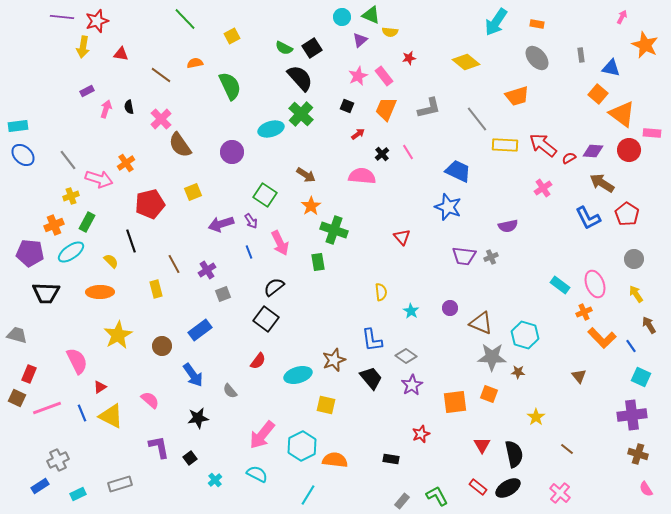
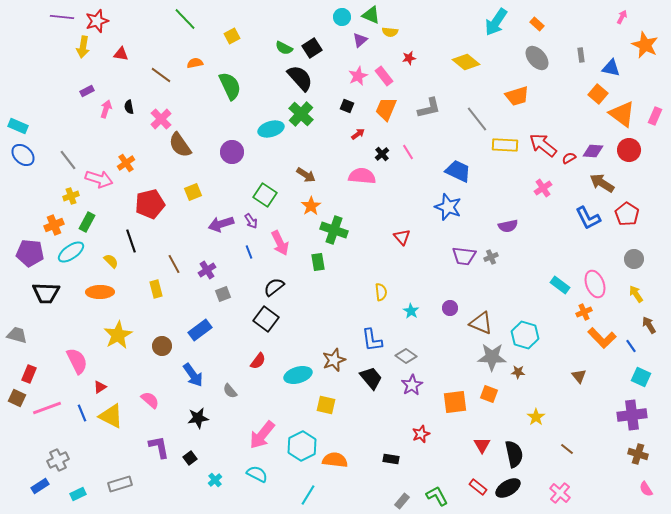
orange rectangle at (537, 24): rotated 32 degrees clockwise
cyan rectangle at (18, 126): rotated 30 degrees clockwise
pink rectangle at (652, 133): moved 3 px right, 17 px up; rotated 72 degrees counterclockwise
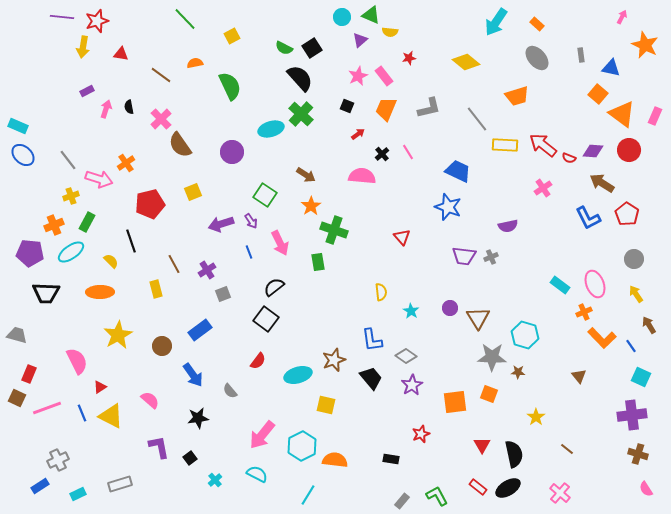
red semicircle at (569, 158): rotated 128 degrees counterclockwise
brown triangle at (481, 323): moved 3 px left, 5 px up; rotated 35 degrees clockwise
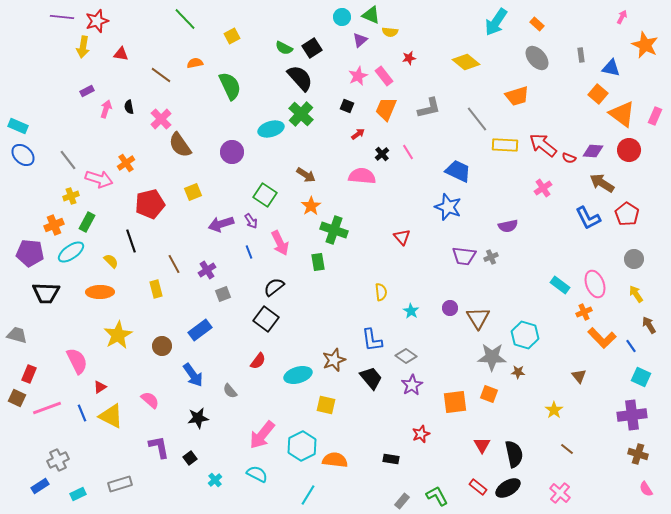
yellow star at (536, 417): moved 18 px right, 7 px up
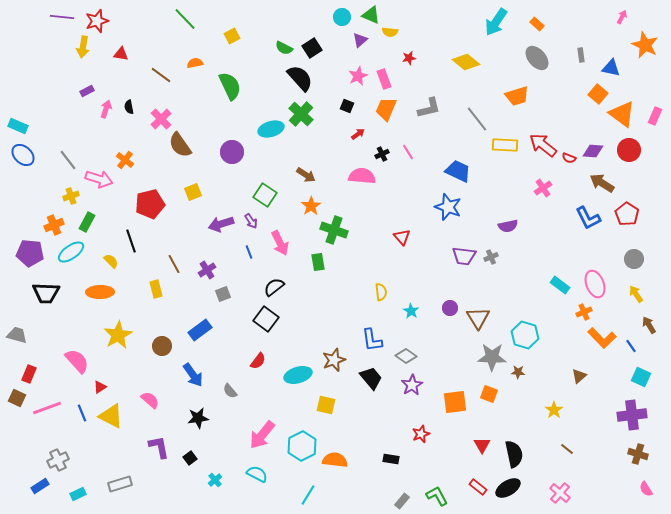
pink rectangle at (384, 76): moved 3 px down; rotated 18 degrees clockwise
black cross at (382, 154): rotated 16 degrees clockwise
orange cross at (126, 163): moved 1 px left, 3 px up; rotated 18 degrees counterclockwise
pink semicircle at (77, 361): rotated 16 degrees counterclockwise
brown triangle at (579, 376): rotated 28 degrees clockwise
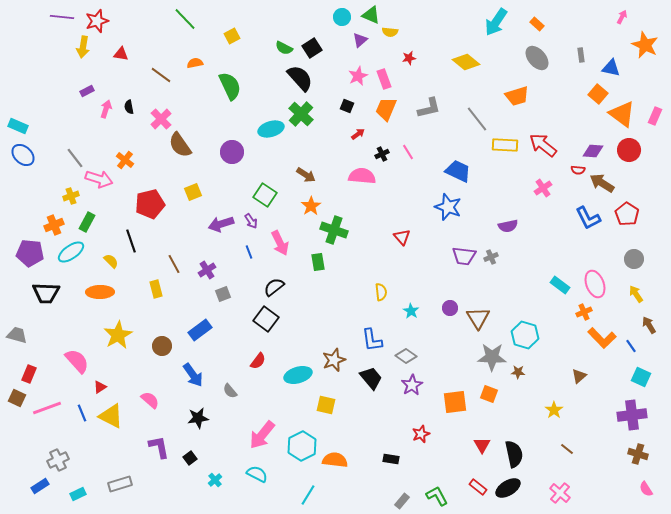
red semicircle at (569, 158): moved 9 px right, 12 px down; rotated 16 degrees counterclockwise
gray line at (68, 160): moved 7 px right, 2 px up
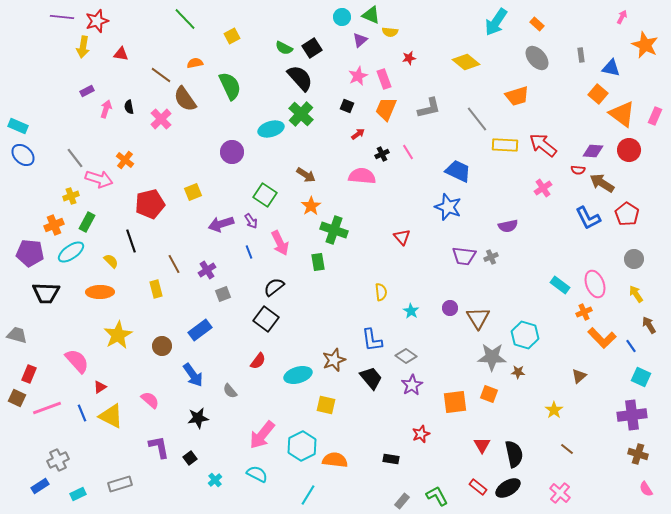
brown semicircle at (180, 145): moved 5 px right, 46 px up
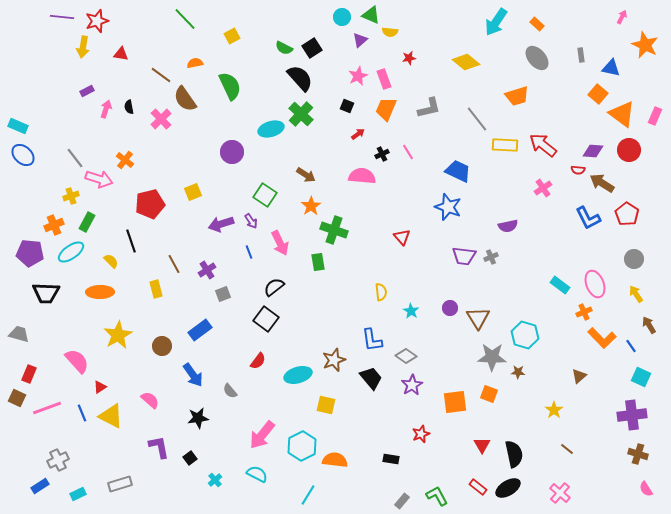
gray trapezoid at (17, 335): moved 2 px right, 1 px up
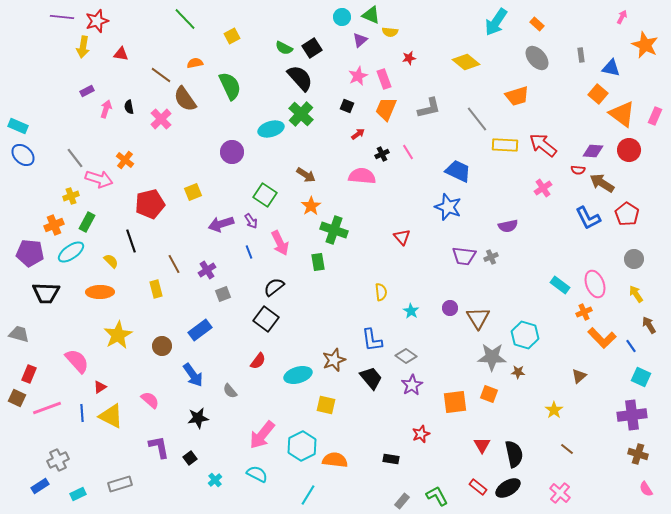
blue line at (82, 413): rotated 18 degrees clockwise
